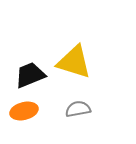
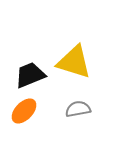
orange ellipse: rotated 32 degrees counterclockwise
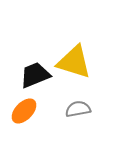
black trapezoid: moved 5 px right
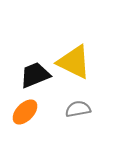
yellow triangle: rotated 9 degrees clockwise
orange ellipse: moved 1 px right, 1 px down
